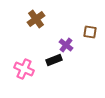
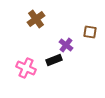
pink cross: moved 2 px right, 1 px up
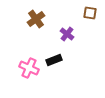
brown square: moved 19 px up
purple cross: moved 1 px right, 11 px up
pink cross: moved 3 px right
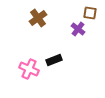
brown cross: moved 2 px right, 1 px up
purple cross: moved 11 px right, 5 px up
pink cross: moved 1 px down
